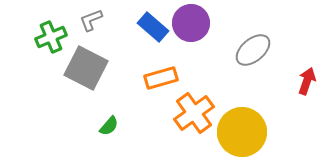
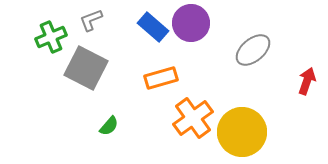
orange cross: moved 1 px left, 5 px down
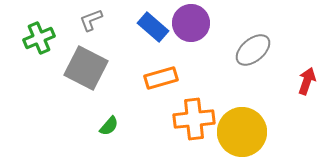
green cross: moved 12 px left, 1 px down
orange cross: moved 1 px right, 1 px down; rotated 30 degrees clockwise
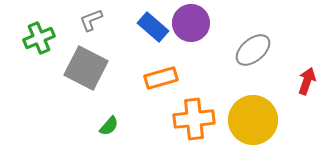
yellow circle: moved 11 px right, 12 px up
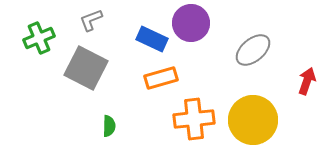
blue rectangle: moved 1 px left, 12 px down; rotated 16 degrees counterclockwise
green semicircle: rotated 40 degrees counterclockwise
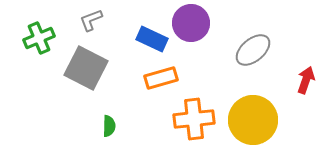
red arrow: moved 1 px left, 1 px up
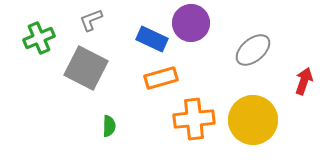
red arrow: moved 2 px left, 1 px down
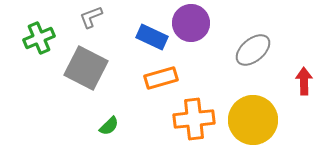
gray L-shape: moved 3 px up
blue rectangle: moved 2 px up
red arrow: rotated 20 degrees counterclockwise
green semicircle: rotated 45 degrees clockwise
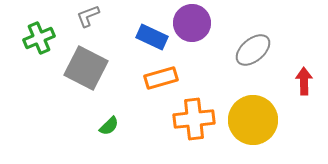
gray L-shape: moved 3 px left, 1 px up
purple circle: moved 1 px right
